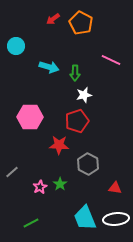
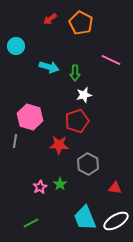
red arrow: moved 3 px left
pink hexagon: rotated 15 degrees clockwise
gray line: moved 3 px right, 31 px up; rotated 40 degrees counterclockwise
white ellipse: moved 2 px down; rotated 25 degrees counterclockwise
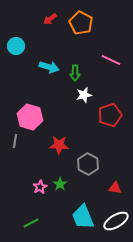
red pentagon: moved 33 px right, 6 px up
cyan trapezoid: moved 2 px left, 1 px up
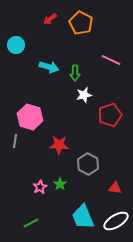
cyan circle: moved 1 px up
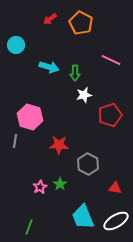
green line: moved 2 px left, 4 px down; rotated 42 degrees counterclockwise
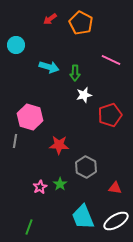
gray hexagon: moved 2 px left, 3 px down
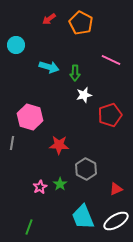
red arrow: moved 1 px left
gray line: moved 3 px left, 2 px down
gray hexagon: moved 2 px down
red triangle: moved 1 px right, 1 px down; rotated 32 degrees counterclockwise
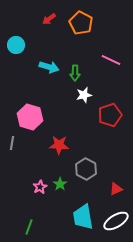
cyan trapezoid: rotated 12 degrees clockwise
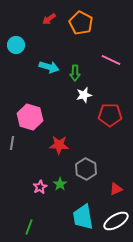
red pentagon: rotated 20 degrees clockwise
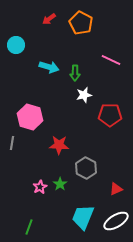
gray hexagon: moved 1 px up
cyan trapezoid: rotated 32 degrees clockwise
